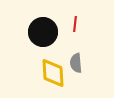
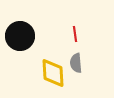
red line: moved 10 px down; rotated 14 degrees counterclockwise
black circle: moved 23 px left, 4 px down
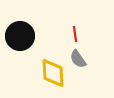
gray semicircle: moved 2 px right, 4 px up; rotated 30 degrees counterclockwise
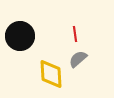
gray semicircle: rotated 84 degrees clockwise
yellow diamond: moved 2 px left, 1 px down
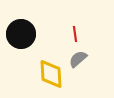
black circle: moved 1 px right, 2 px up
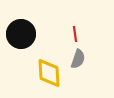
gray semicircle: rotated 150 degrees clockwise
yellow diamond: moved 2 px left, 1 px up
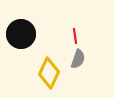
red line: moved 2 px down
yellow diamond: rotated 28 degrees clockwise
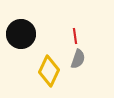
yellow diamond: moved 2 px up
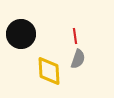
yellow diamond: rotated 28 degrees counterclockwise
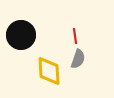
black circle: moved 1 px down
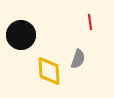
red line: moved 15 px right, 14 px up
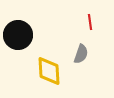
black circle: moved 3 px left
gray semicircle: moved 3 px right, 5 px up
